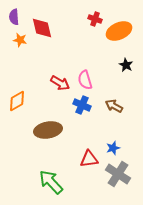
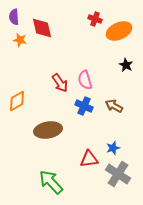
red arrow: rotated 24 degrees clockwise
blue cross: moved 2 px right, 1 px down
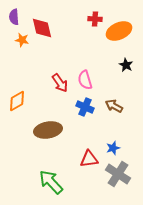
red cross: rotated 16 degrees counterclockwise
orange star: moved 2 px right
blue cross: moved 1 px right, 1 px down
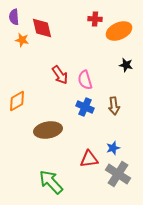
black star: rotated 16 degrees counterclockwise
red arrow: moved 8 px up
brown arrow: rotated 126 degrees counterclockwise
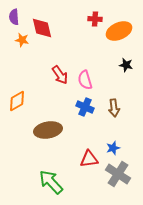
brown arrow: moved 2 px down
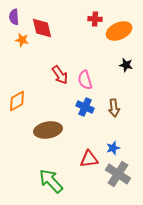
green arrow: moved 1 px up
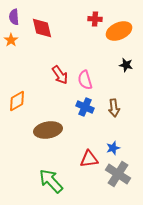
orange star: moved 11 px left; rotated 24 degrees clockwise
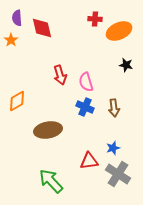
purple semicircle: moved 3 px right, 1 px down
red arrow: rotated 18 degrees clockwise
pink semicircle: moved 1 px right, 2 px down
red triangle: moved 2 px down
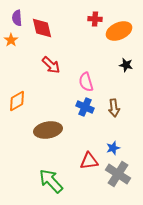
red arrow: moved 9 px left, 10 px up; rotated 30 degrees counterclockwise
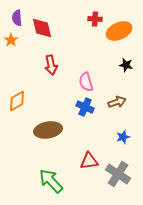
red arrow: rotated 36 degrees clockwise
brown arrow: moved 3 px right, 6 px up; rotated 102 degrees counterclockwise
blue star: moved 10 px right, 11 px up
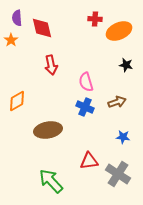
blue star: rotated 24 degrees clockwise
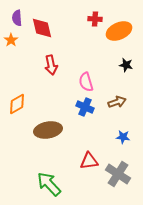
orange diamond: moved 3 px down
green arrow: moved 2 px left, 3 px down
